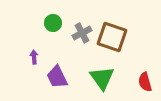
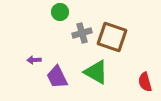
green circle: moved 7 px right, 11 px up
gray cross: rotated 12 degrees clockwise
purple arrow: moved 3 px down; rotated 88 degrees counterclockwise
green triangle: moved 6 px left, 6 px up; rotated 24 degrees counterclockwise
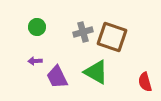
green circle: moved 23 px left, 15 px down
gray cross: moved 1 px right, 1 px up
purple arrow: moved 1 px right, 1 px down
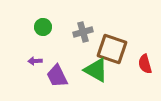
green circle: moved 6 px right
brown square: moved 12 px down
green triangle: moved 2 px up
purple trapezoid: moved 1 px up
red semicircle: moved 18 px up
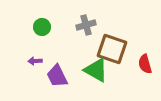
green circle: moved 1 px left
gray cross: moved 3 px right, 7 px up
